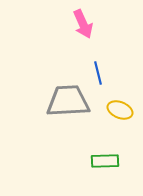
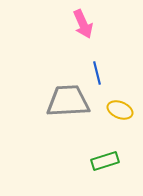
blue line: moved 1 px left
green rectangle: rotated 16 degrees counterclockwise
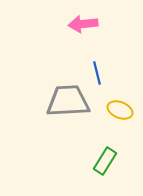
pink arrow: rotated 108 degrees clockwise
green rectangle: rotated 40 degrees counterclockwise
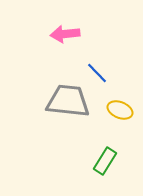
pink arrow: moved 18 px left, 10 px down
blue line: rotated 30 degrees counterclockwise
gray trapezoid: rotated 9 degrees clockwise
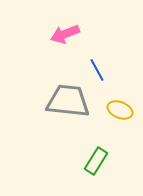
pink arrow: rotated 16 degrees counterclockwise
blue line: moved 3 px up; rotated 15 degrees clockwise
green rectangle: moved 9 px left
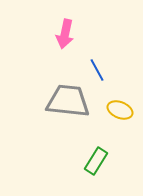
pink arrow: rotated 56 degrees counterclockwise
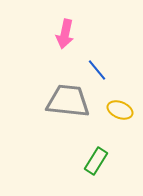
blue line: rotated 10 degrees counterclockwise
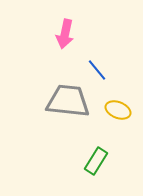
yellow ellipse: moved 2 px left
